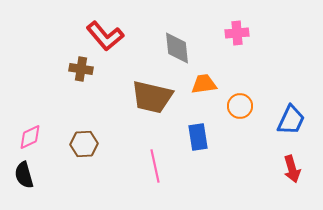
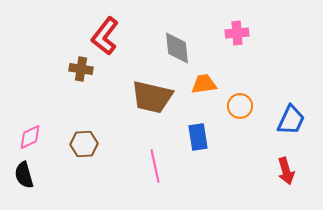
red L-shape: rotated 78 degrees clockwise
red arrow: moved 6 px left, 2 px down
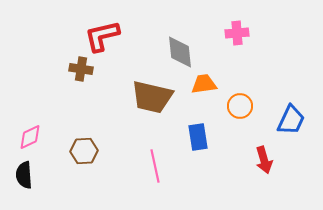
red L-shape: moved 3 px left; rotated 39 degrees clockwise
gray diamond: moved 3 px right, 4 px down
brown hexagon: moved 7 px down
red arrow: moved 22 px left, 11 px up
black semicircle: rotated 12 degrees clockwise
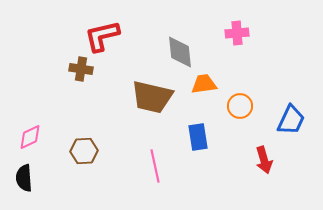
black semicircle: moved 3 px down
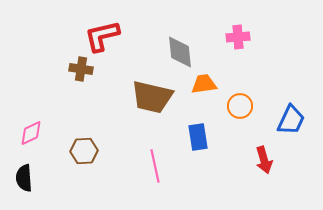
pink cross: moved 1 px right, 4 px down
pink diamond: moved 1 px right, 4 px up
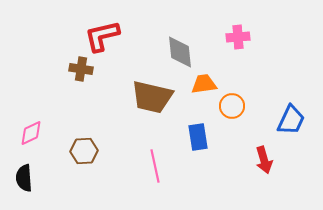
orange circle: moved 8 px left
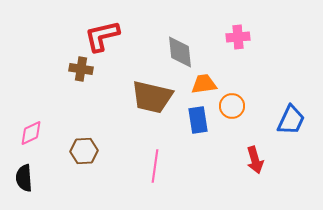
blue rectangle: moved 17 px up
red arrow: moved 9 px left
pink line: rotated 20 degrees clockwise
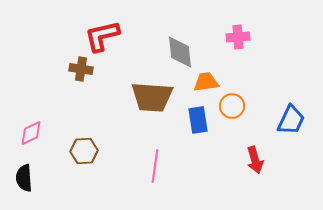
orange trapezoid: moved 2 px right, 2 px up
brown trapezoid: rotated 9 degrees counterclockwise
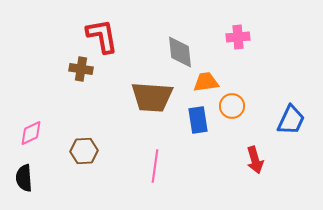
red L-shape: rotated 93 degrees clockwise
